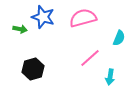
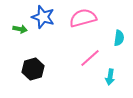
cyan semicircle: rotated 14 degrees counterclockwise
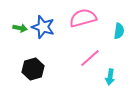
blue star: moved 10 px down
green arrow: moved 1 px up
cyan semicircle: moved 7 px up
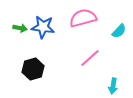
blue star: rotated 10 degrees counterclockwise
cyan semicircle: rotated 35 degrees clockwise
cyan arrow: moved 3 px right, 9 px down
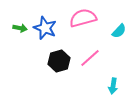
blue star: moved 2 px right, 1 px down; rotated 15 degrees clockwise
black hexagon: moved 26 px right, 8 px up
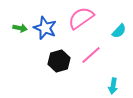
pink semicircle: moved 2 px left; rotated 20 degrees counterclockwise
pink line: moved 1 px right, 3 px up
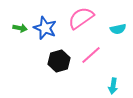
cyan semicircle: moved 1 px left, 2 px up; rotated 35 degrees clockwise
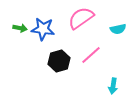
blue star: moved 2 px left, 1 px down; rotated 15 degrees counterclockwise
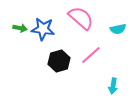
pink semicircle: rotated 76 degrees clockwise
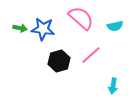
cyan semicircle: moved 3 px left, 3 px up
